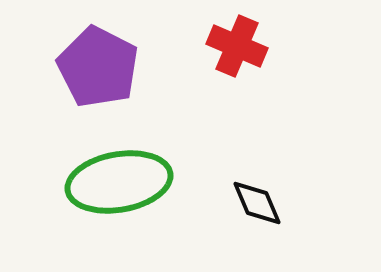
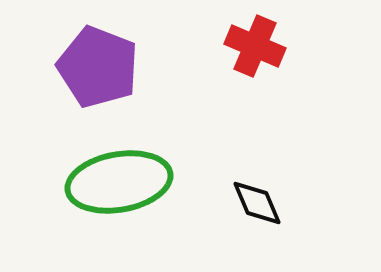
red cross: moved 18 px right
purple pentagon: rotated 6 degrees counterclockwise
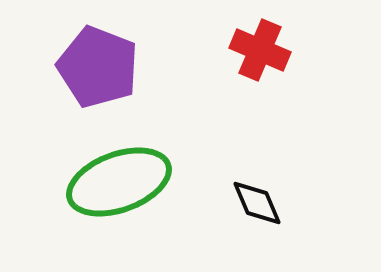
red cross: moved 5 px right, 4 px down
green ellipse: rotated 10 degrees counterclockwise
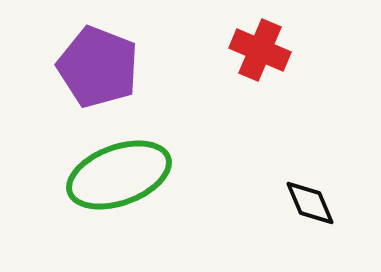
green ellipse: moved 7 px up
black diamond: moved 53 px right
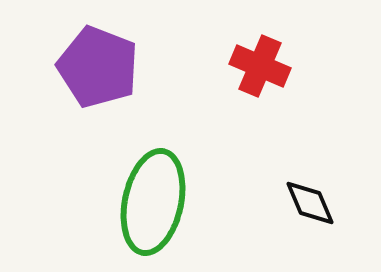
red cross: moved 16 px down
green ellipse: moved 34 px right, 27 px down; rotated 58 degrees counterclockwise
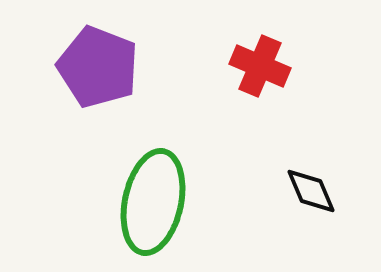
black diamond: moved 1 px right, 12 px up
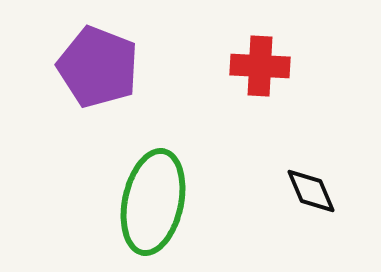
red cross: rotated 20 degrees counterclockwise
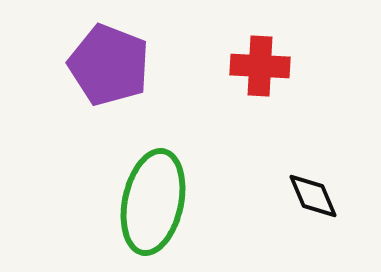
purple pentagon: moved 11 px right, 2 px up
black diamond: moved 2 px right, 5 px down
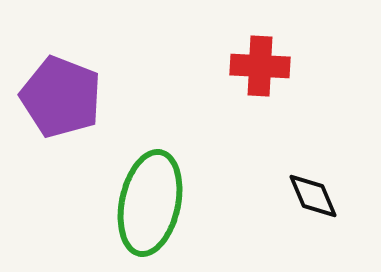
purple pentagon: moved 48 px left, 32 px down
green ellipse: moved 3 px left, 1 px down
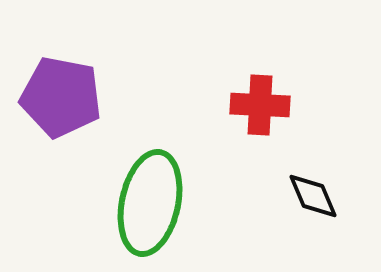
red cross: moved 39 px down
purple pentagon: rotated 10 degrees counterclockwise
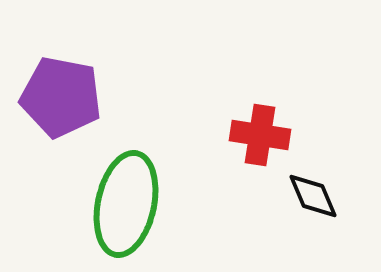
red cross: moved 30 px down; rotated 6 degrees clockwise
green ellipse: moved 24 px left, 1 px down
